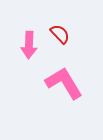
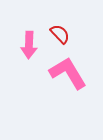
pink L-shape: moved 4 px right, 10 px up
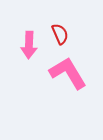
red semicircle: rotated 20 degrees clockwise
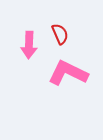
pink L-shape: rotated 33 degrees counterclockwise
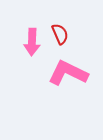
pink arrow: moved 3 px right, 3 px up
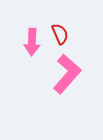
pink L-shape: moved 1 px left, 1 px down; rotated 105 degrees clockwise
